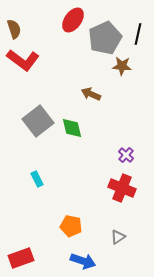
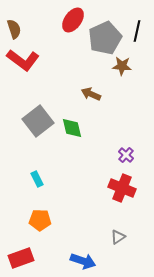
black line: moved 1 px left, 3 px up
orange pentagon: moved 31 px left, 6 px up; rotated 10 degrees counterclockwise
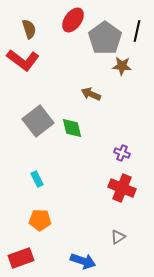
brown semicircle: moved 15 px right
gray pentagon: rotated 12 degrees counterclockwise
purple cross: moved 4 px left, 2 px up; rotated 21 degrees counterclockwise
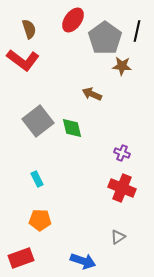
brown arrow: moved 1 px right
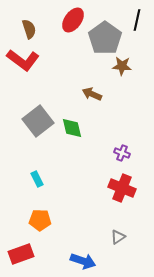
black line: moved 11 px up
red rectangle: moved 4 px up
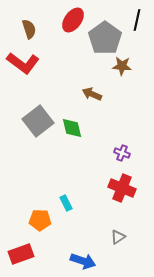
red L-shape: moved 3 px down
cyan rectangle: moved 29 px right, 24 px down
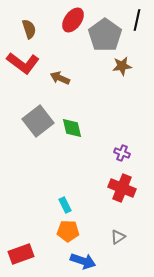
gray pentagon: moved 3 px up
brown star: rotated 12 degrees counterclockwise
brown arrow: moved 32 px left, 16 px up
cyan rectangle: moved 1 px left, 2 px down
orange pentagon: moved 28 px right, 11 px down
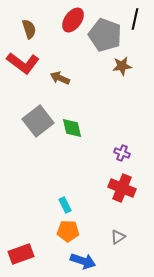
black line: moved 2 px left, 1 px up
gray pentagon: rotated 16 degrees counterclockwise
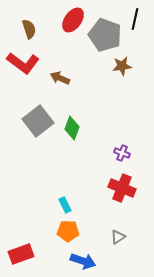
green diamond: rotated 35 degrees clockwise
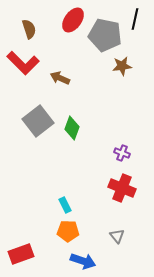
gray pentagon: rotated 8 degrees counterclockwise
red L-shape: rotated 8 degrees clockwise
gray triangle: moved 1 px left, 1 px up; rotated 35 degrees counterclockwise
